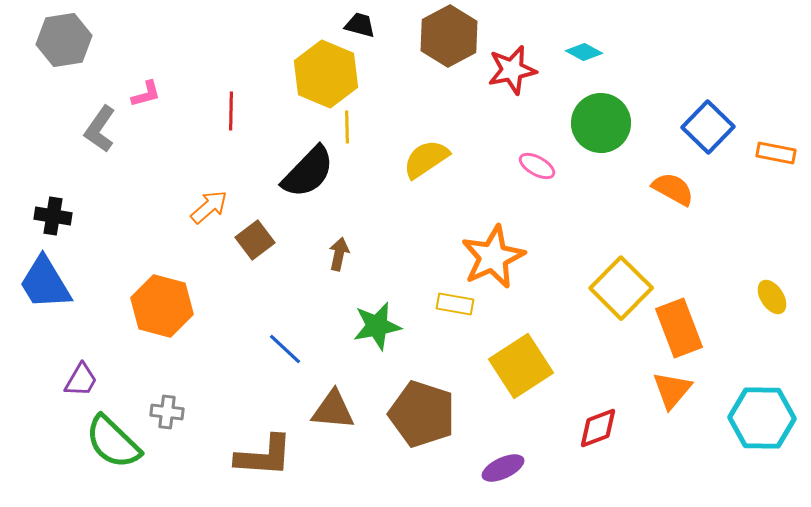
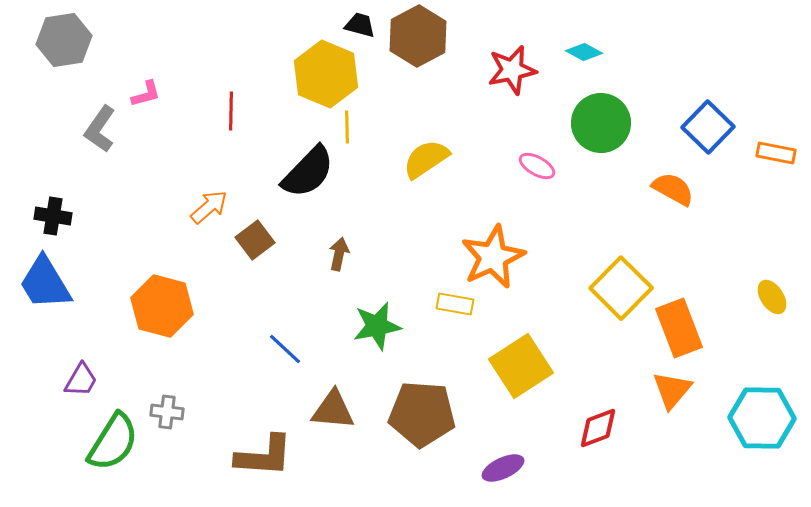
brown hexagon at (449, 36): moved 31 px left
brown pentagon at (422, 414): rotated 14 degrees counterclockwise
green semicircle at (113, 442): rotated 102 degrees counterclockwise
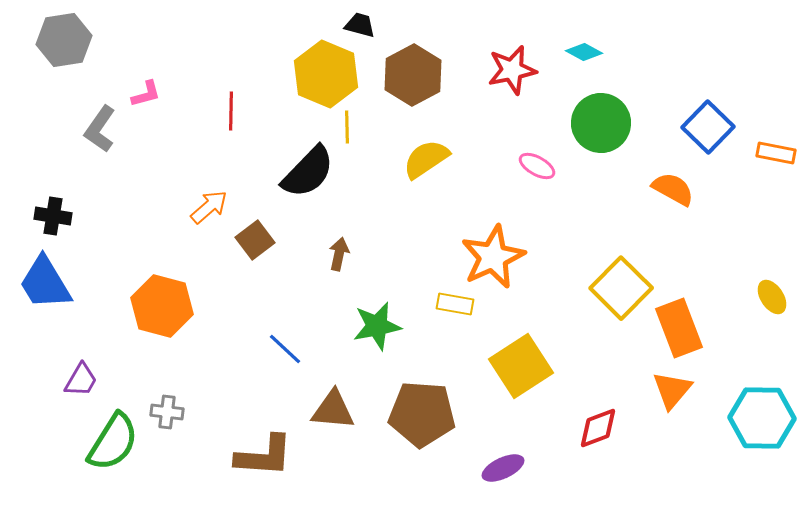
brown hexagon at (418, 36): moved 5 px left, 39 px down
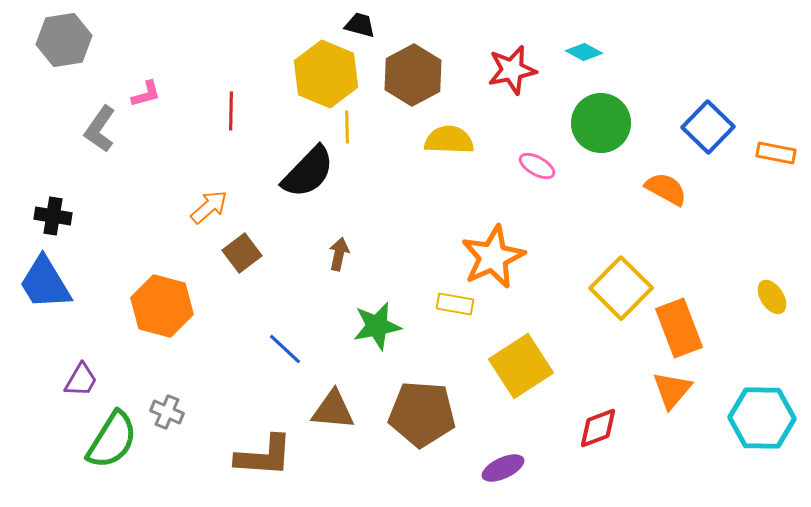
yellow semicircle at (426, 159): moved 23 px right, 19 px up; rotated 36 degrees clockwise
orange semicircle at (673, 189): moved 7 px left
brown square at (255, 240): moved 13 px left, 13 px down
gray cross at (167, 412): rotated 16 degrees clockwise
green semicircle at (113, 442): moved 1 px left, 2 px up
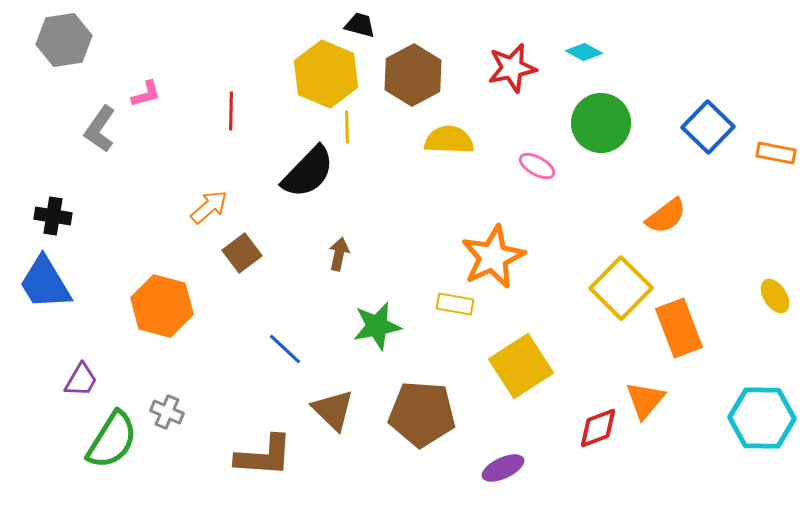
red star at (512, 70): moved 2 px up
orange semicircle at (666, 189): moved 27 px down; rotated 114 degrees clockwise
yellow ellipse at (772, 297): moved 3 px right, 1 px up
orange triangle at (672, 390): moved 27 px left, 10 px down
brown triangle at (333, 410): rotated 39 degrees clockwise
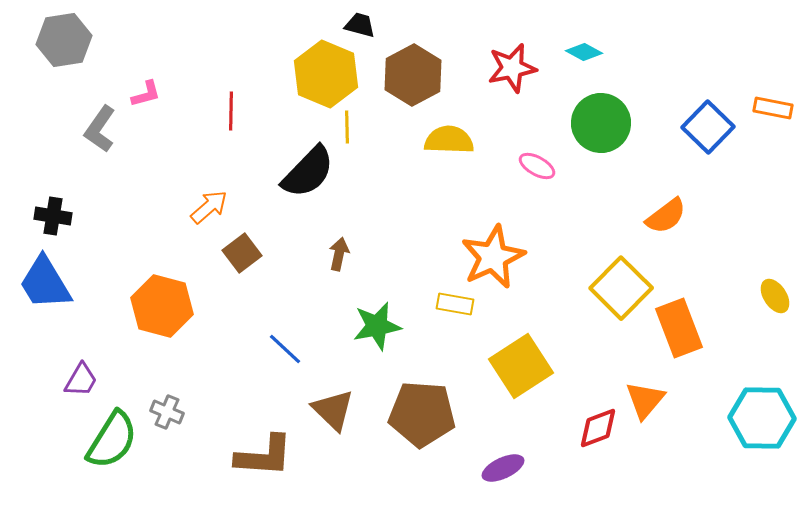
orange rectangle at (776, 153): moved 3 px left, 45 px up
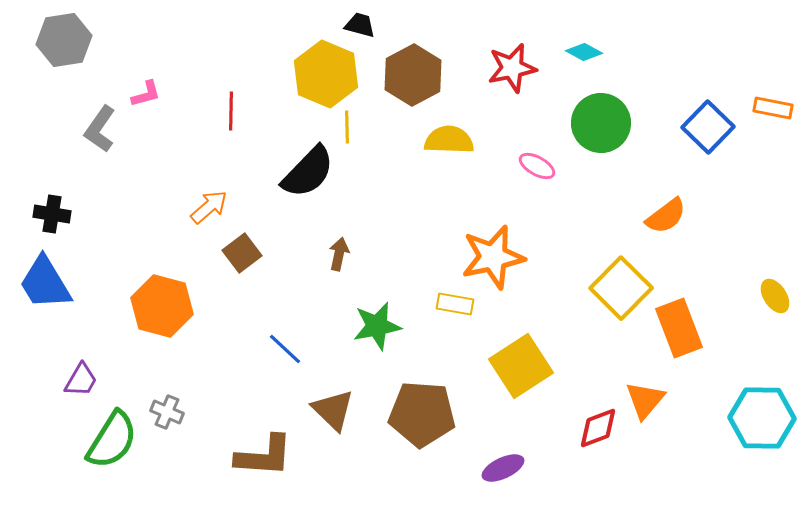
black cross at (53, 216): moved 1 px left, 2 px up
orange star at (493, 257): rotated 12 degrees clockwise
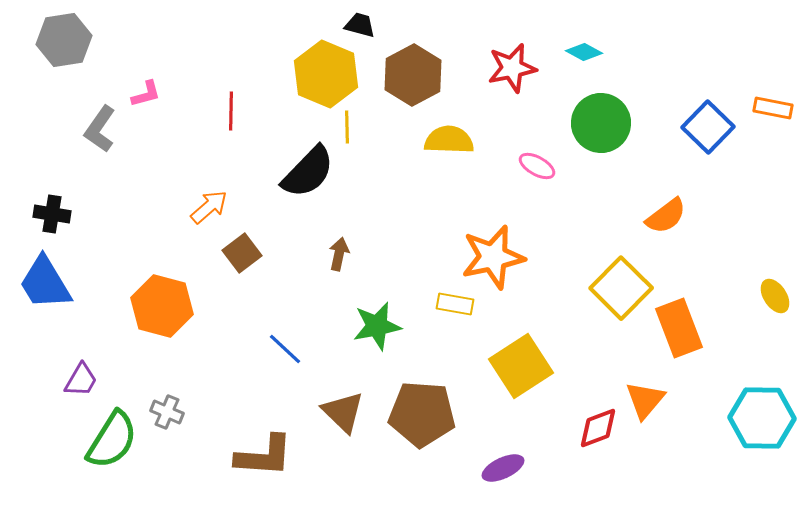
brown triangle at (333, 410): moved 10 px right, 2 px down
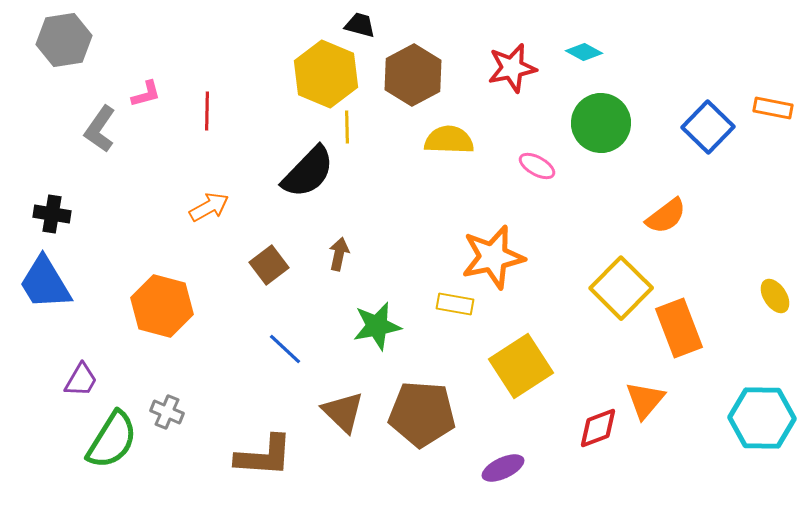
red line at (231, 111): moved 24 px left
orange arrow at (209, 207): rotated 12 degrees clockwise
brown square at (242, 253): moved 27 px right, 12 px down
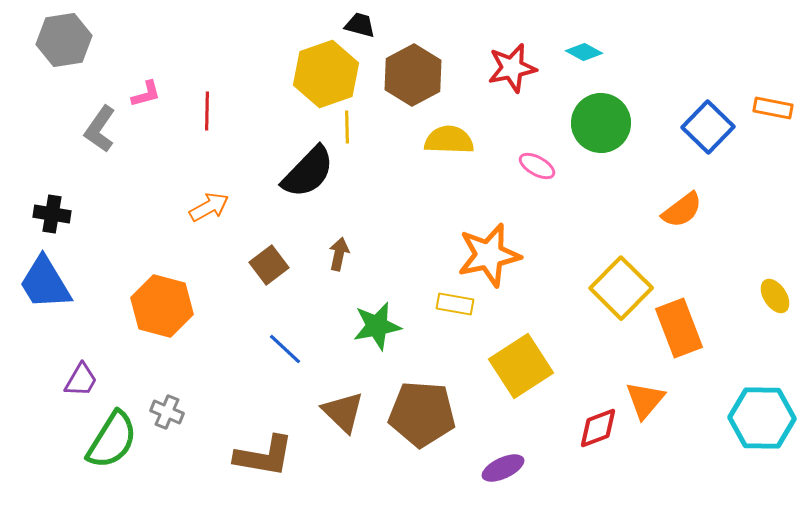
yellow hexagon at (326, 74): rotated 18 degrees clockwise
orange semicircle at (666, 216): moved 16 px right, 6 px up
orange star at (493, 257): moved 4 px left, 2 px up
brown L-shape at (264, 456): rotated 6 degrees clockwise
